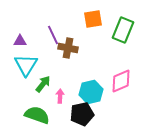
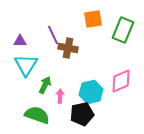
green arrow: moved 2 px right, 1 px down; rotated 12 degrees counterclockwise
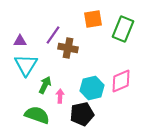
green rectangle: moved 1 px up
purple line: rotated 60 degrees clockwise
cyan hexagon: moved 1 px right, 4 px up
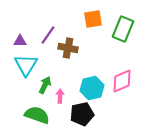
purple line: moved 5 px left
pink diamond: moved 1 px right
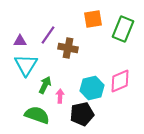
pink diamond: moved 2 px left
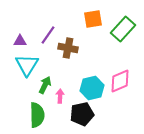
green rectangle: rotated 20 degrees clockwise
cyan triangle: moved 1 px right
green semicircle: rotated 70 degrees clockwise
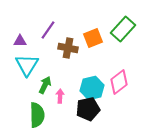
orange square: moved 19 px down; rotated 12 degrees counterclockwise
purple line: moved 5 px up
pink diamond: moved 1 px left, 1 px down; rotated 15 degrees counterclockwise
black pentagon: moved 6 px right, 5 px up
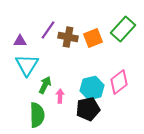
brown cross: moved 11 px up
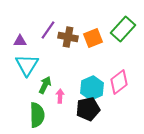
cyan hexagon: rotated 10 degrees counterclockwise
